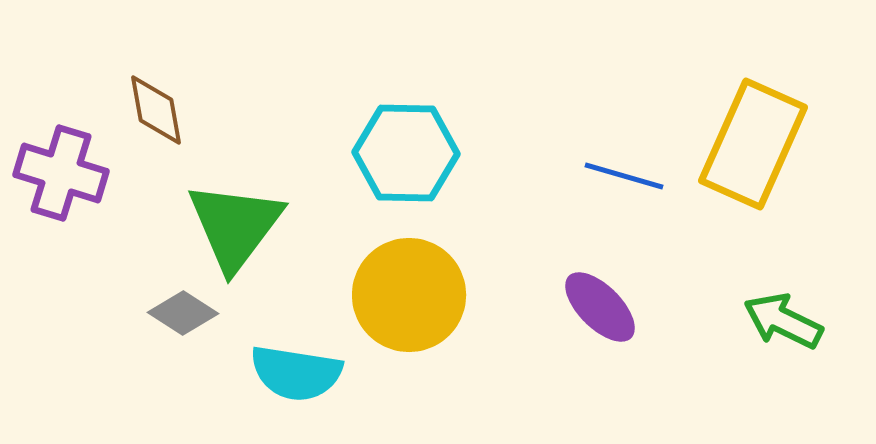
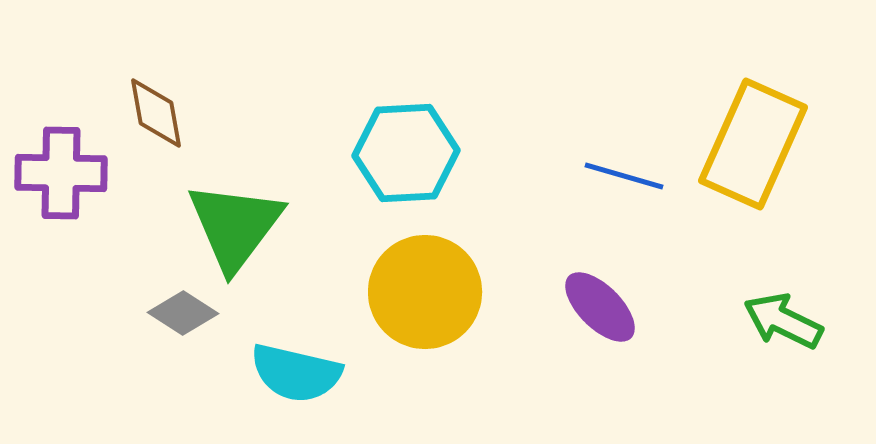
brown diamond: moved 3 px down
cyan hexagon: rotated 4 degrees counterclockwise
purple cross: rotated 16 degrees counterclockwise
yellow circle: moved 16 px right, 3 px up
cyan semicircle: rotated 4 degrees clockwise
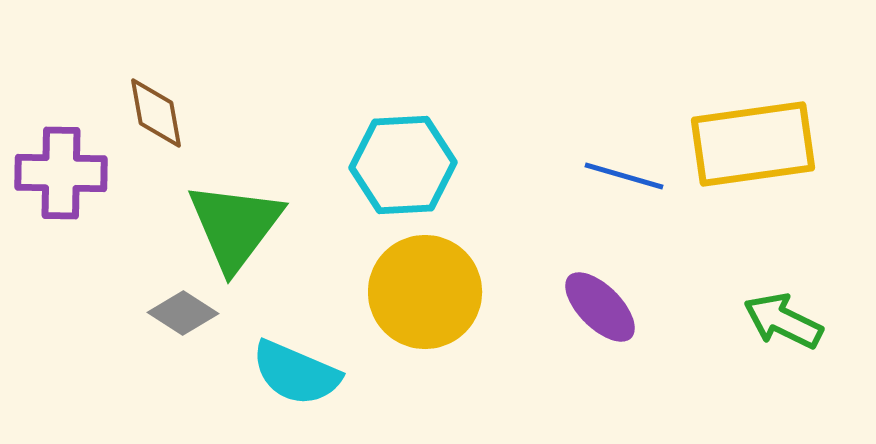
yellow rectangle: rotated 58 degrees clockwise
cyan hexagon: moved 3 px left, 12 px down
cyan semicircle: rotated 10 degrees clockwise
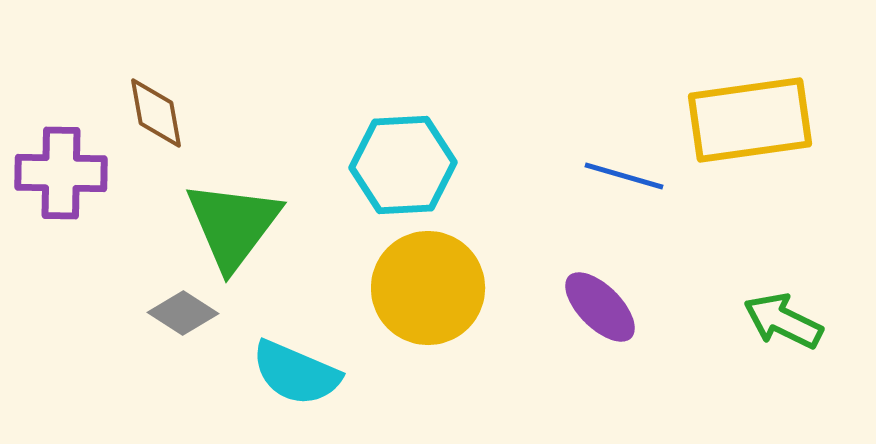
yellow rectangle: moved 3 px left, 24 px up
green triangle: moved 2 px left, 1 px up
yellow circle: moved 3 px right, 4 px up
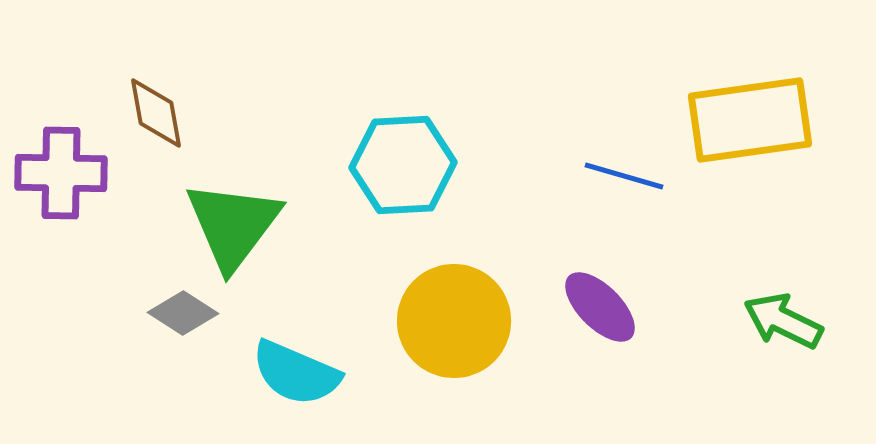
yellow circle: moved 26 px right, 33 px down
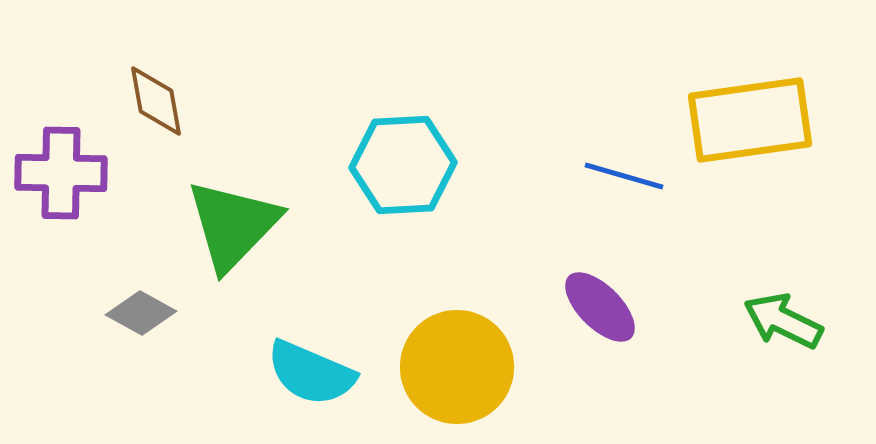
brown diamond: moved 12 px up
green triangle: rotated 7 degrees clockwise
gray diamond: moved 42 px left; rotated 4 degrees counterclockwise
yellow circle: moved 3 px right, 46 px down
cyan semicircle: moved 15 px right
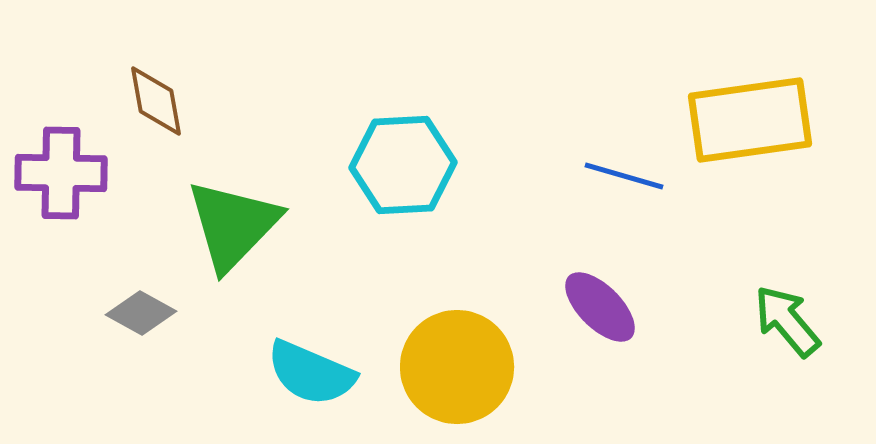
green arrow: moved 4 px right; rotated 24 degrees clockwise
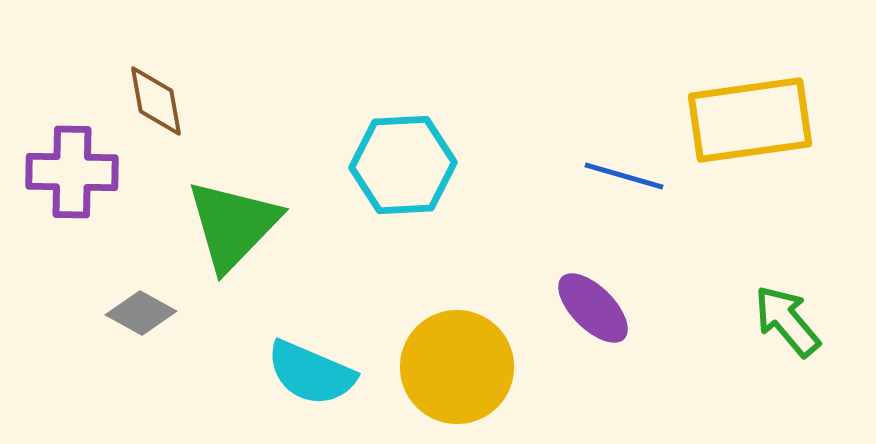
purple cross: moved 11 px right, 1 px up
purple ellipse: moved 7 px left, 1 px down
